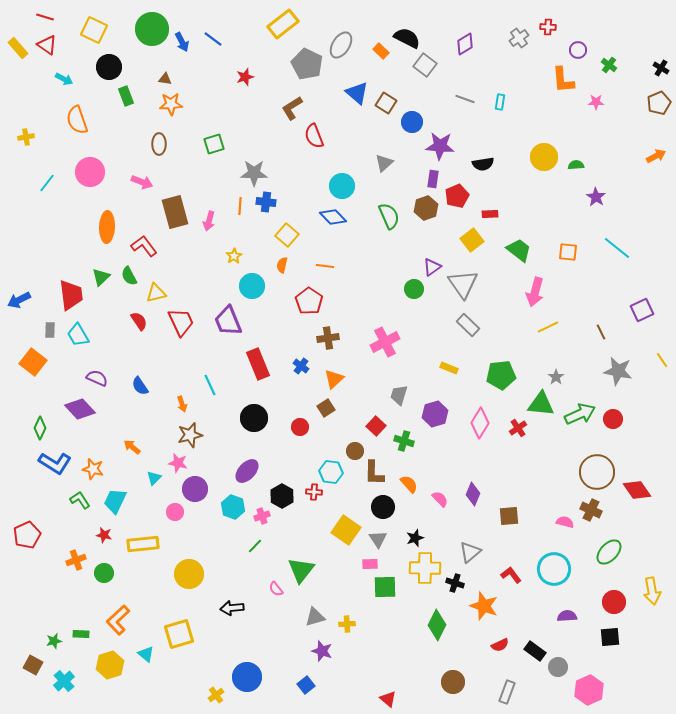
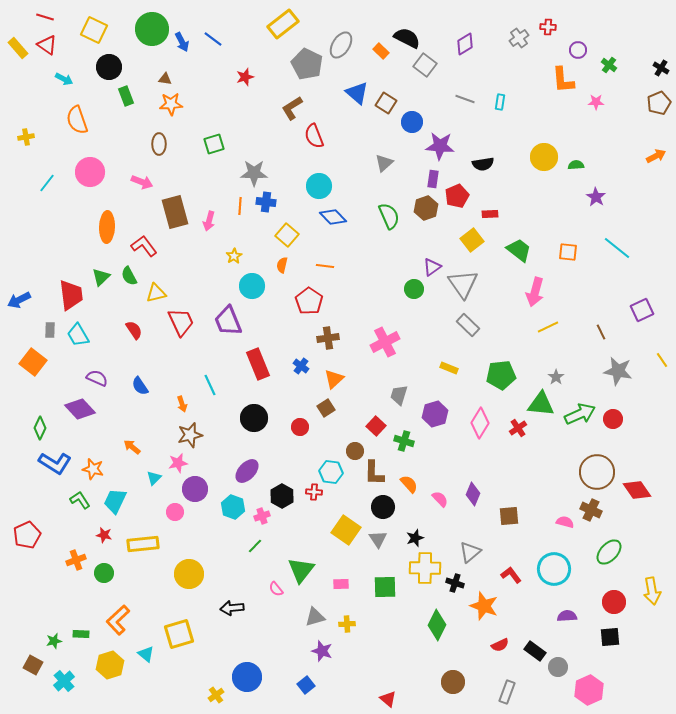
cyan circle at (342, 186): moved 23 px left
red semicircle at (139, 321): moved 5 px left, 9 px down
pink star at (178, 463): rotated 24 degrees counterclockwise
pink rectangle at (370, 564): moved 29 px left, 20 px down
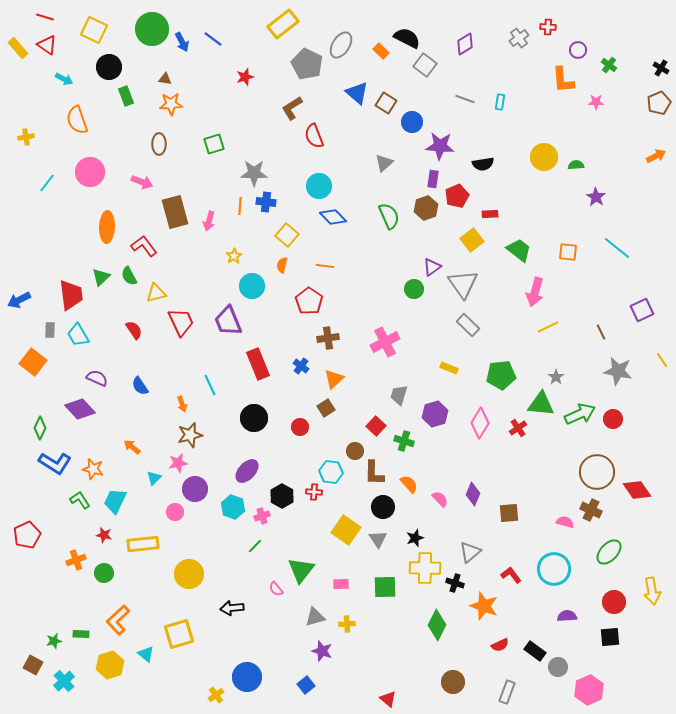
brown square at (509, 516): moved 3 px up
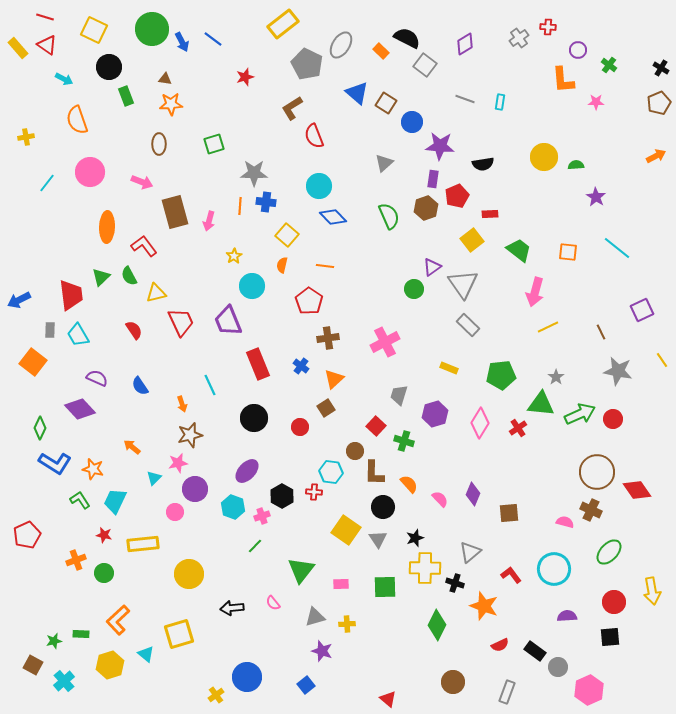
pink semicircle at (276, 589): moved 3 px left, 14 px down
